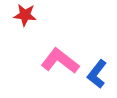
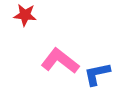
blue L-shape: rotated 40 degrees clockwise
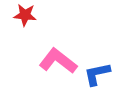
pink L-shape: moved 2 px left
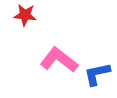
pink L-shape: moved 1 px right, 1 px up
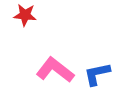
pink L-shape: moved 4 px left, 10 px down
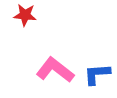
blue L-shape: rotated 8 degrees clockwise
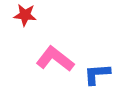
pink L-shape: moved 11 px up
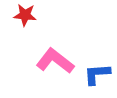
pink L-shape: moved 2 px down
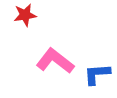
red star: rotated 15 degrees counterclockwise
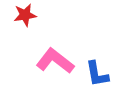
blue L-shape: rotated 96 degrees counterclockwise
